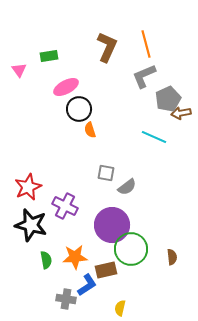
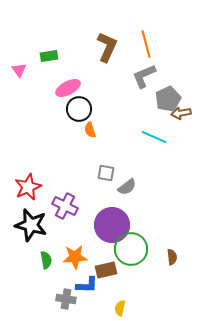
pink ellipse: moved 2 px right, 1 px down
blue L-shape: rotated 35 degrees clockwise
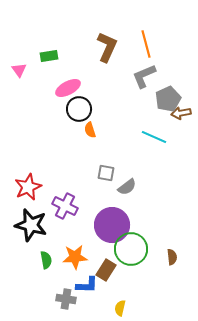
brown rectangle: rotated 45 degrees counterclockwise
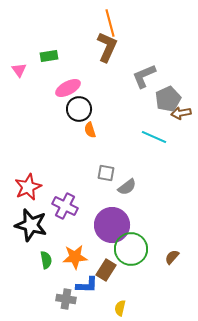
orange line: moved 36 px left, 21 px up
brown semicircle: rotated 133 degrees counterclockwise
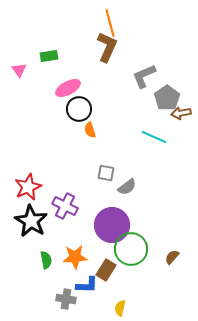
gray pentagon: moved 1 px left, 1 px up; rotated 10 degrees counterclockwise
black star: moved 4 px up; rotated 16 degrees clockwise
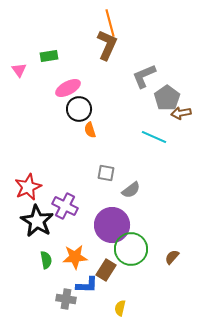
brown L-shape: moved 2 px up
gray semicircle: moved 4 px right, 3 px down
black star: moved 6 px right
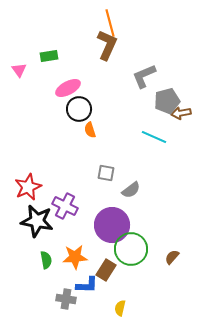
gray pentagon: moved 3 px down; rotated 20 degrees clockwise
black star: rotated 20 degrees counterclockwise
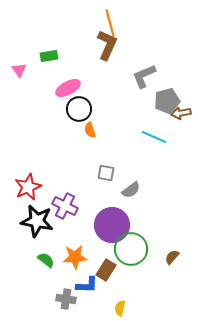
green semicircle: rotated 42 degrees counterclockwise
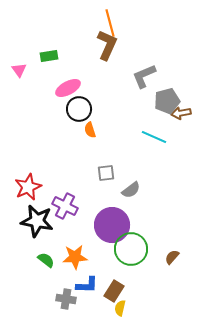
gray square: rotated 18 degrees counterclockwise
brown rectangle: moved 8 px right, 21 px down
